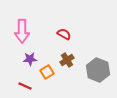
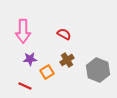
pink arrow: moved 1 px right
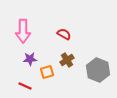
orange square: rotated 16 degrees clockwise
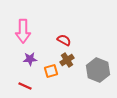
red semicircle: moved 6 px down
orange square: moved 4 px right, 1 px up
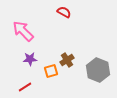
pink arrow: rotated 135 degrees clockwise
red semicircle: moved 28 px up
red line: moved 1 px down; rotated 56 degrees counterclockwise
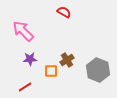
orange square: rotated 16 degrees clockwise
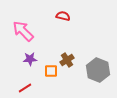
red semicircle: moved 1 px left, 4 px down; rotated 16 degrees counterclockwise
red line: moved 1 px down
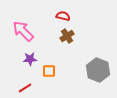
brown cross: moved 24 px up
orange square: moved 2 px left
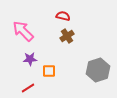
gray hexagon: rotated 20 degrees clockwise
red line: moved 3 px right
